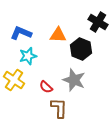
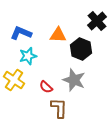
black cross: moved 1 px left, 1 px up; rotated 18 degrees clockwise
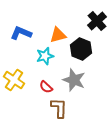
orange triangle: rotated 18 degrees counterclockwise
cyan star: moved 17 px right
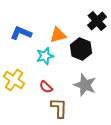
gray star: moved 11 px right, 5 px down
